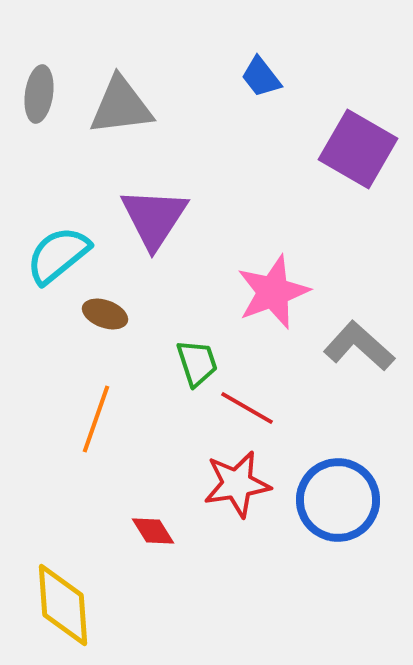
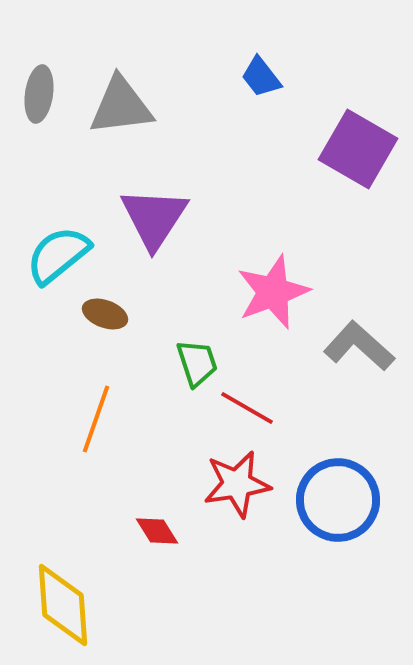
red diamond: moved 4 px right
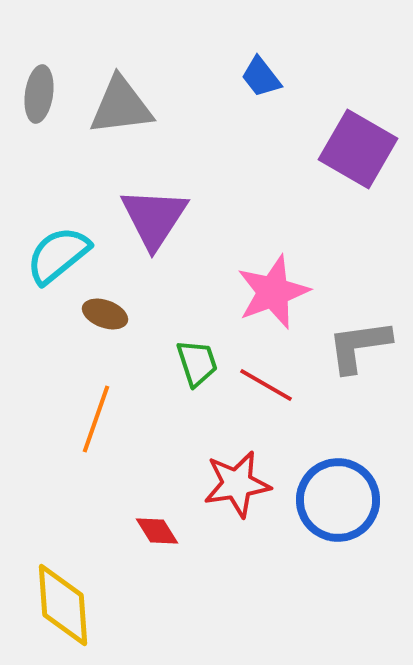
gray L-shape: rotated 50 degrees counterclockwise
red line: moved 19 px right, 23 px up
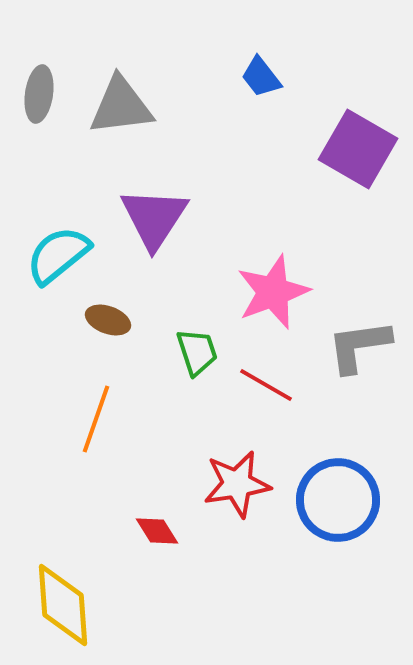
brown ellipse: moved 3 px right, 6 px down
green trapezoid: moved 11 px up
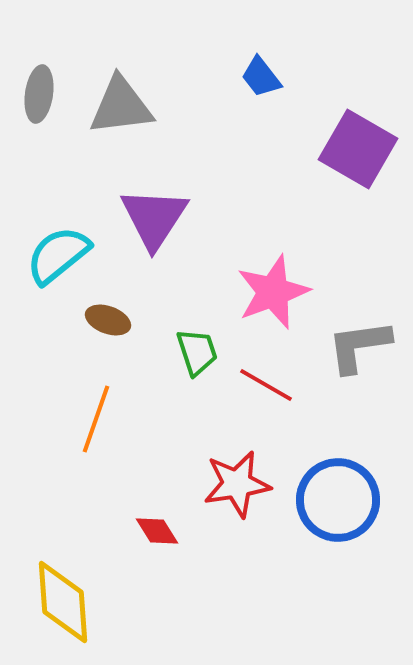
yellow diamond: moved 3 px up
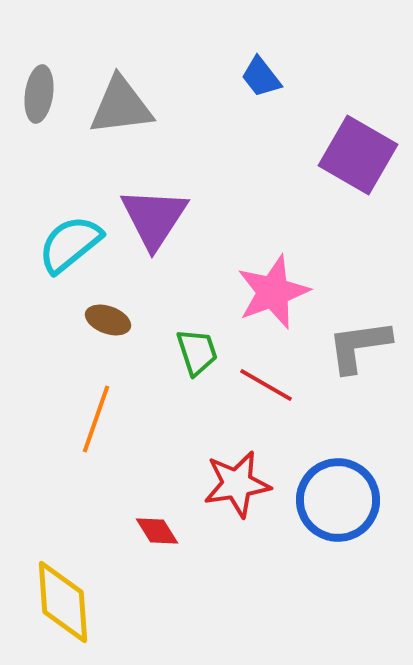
purple square: moved 6 px down
cyan semicircle: moved 12 px right, 11 px up
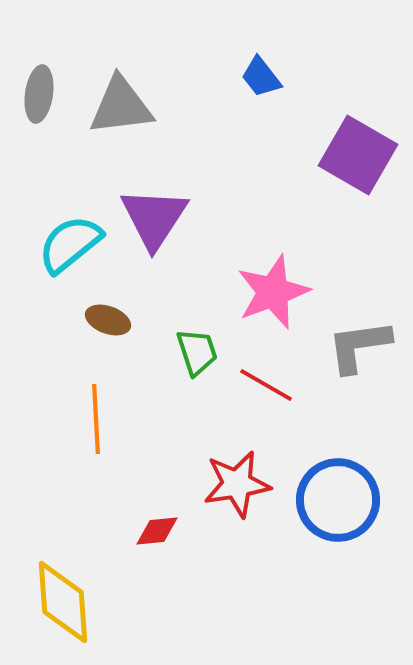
orange line: rotated 22 degrees counterclockwise
red diamond: rotated 63 degrees counterclockwise
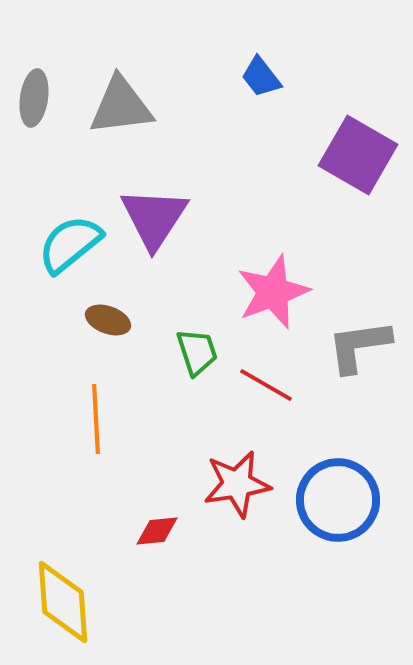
gray ellipse: moved 5 px left, 4 px down
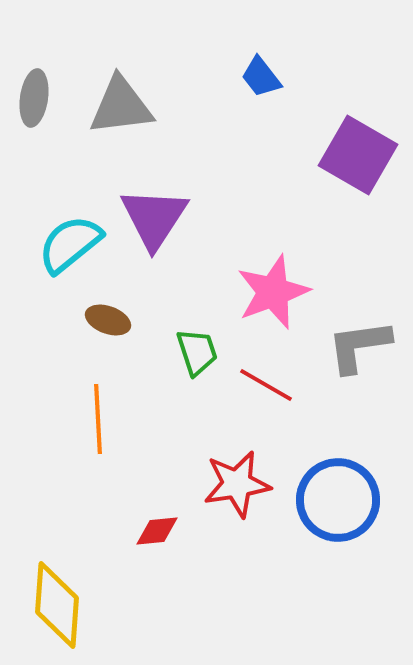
orange line: moved 2 px right
yellow diamond: moved 6 px left, 3 px down; rotated 8 degrees clockwise
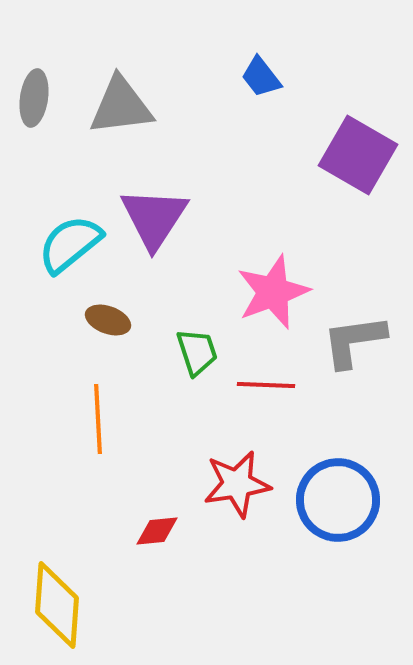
gray L-shape: moved 5 px left, 5 px up
red line: rotated 28 degrees counterclockwise
